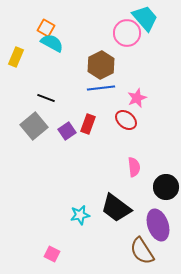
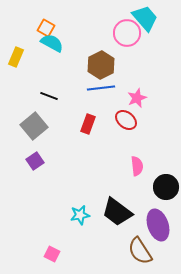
black line: moved 3 px right, 2 px up
purple square: moved 32 px left, 30 px down
pink semicircle: moved 3 px right, 1 px up
black trapezoid: moved 1 px right, 4 px down
brown semicircle: moved 2 px left
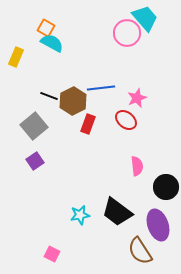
brown hexagon: moved 28 px left, 36 px down
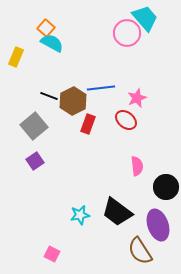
orange square: rotated 12 degrees clockwise
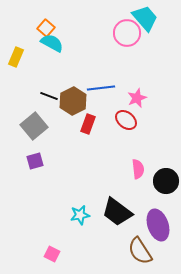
purple square: rotated 18 degrees clockwise
pink semicircle: moved 1 px right, 3 px down
black circle: moved 6 px up
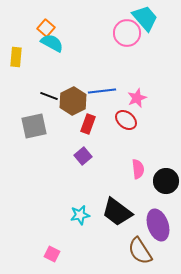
yellow rectangle: rotated 18 degrees counterclockwise
blue line: moved 1 px right, 3 px down
gray square: rotated 28 degrees clockwise
purple square: moved 48 px right, 5 px up; rotated 24 degrees counterclockwise
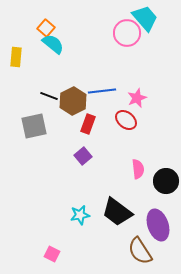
cyan semicircle: moved 1 px right, 1 px down; rotated 10 degrees clockwise
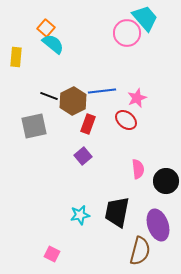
black trapezoid: rotated 64 degrees clockwise
brown semicircle: rotated 132 degrees counterclockwise
